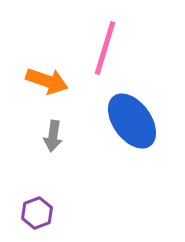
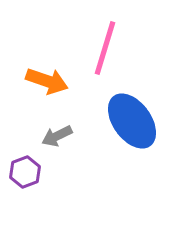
gray arrow: moved 4 px right; rotated 56 degrees clockwise
purple hexagon: moved 12 px left, 41 px up
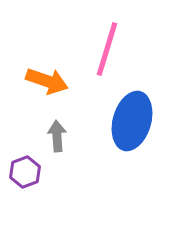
pink line: moved 2 px right, 1 px down
blue ellipse: rotated 52 degrees clockwise
gray arrow: rotated 112 degrees clockwise
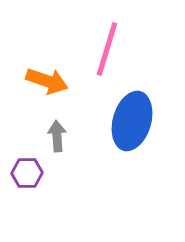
purple hexagon: moved 2 px right, 1 px down; rotated 20 degrees clockwise
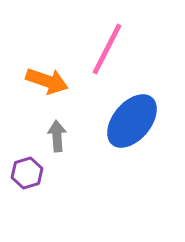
pink line: rotated 10 degrees clockwise
blue ellipse: rotated 24 degrees clockwise
purple hexagon: rotated 16 degrees counterclockwise
